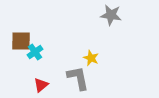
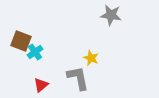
brown square: rotated 20 degrees clockwise
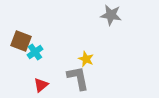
yellow star: moved 5 px left, 1 px down
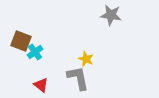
red triangle: rotated 42 degrees counterclockwise
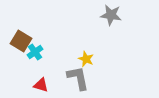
brown square: rotated 10 degrees clockwise
red triangle: rotated 21 degrees counterclockwise
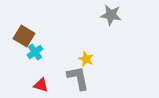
brown square: moved 3 px right, 5 px up
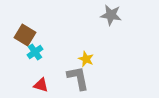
brown square: moved 1 px right, 1 px up
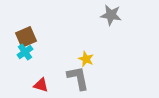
brown square: moved 1 px right, 2 px down; rotated 35 degrees clockwise
cyan cross: moved 10 px left
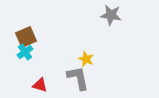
red triangle: moved 1 px left
